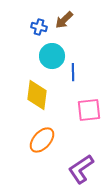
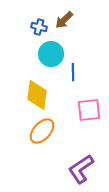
cyan circle: moved 1 px left, 2 px up
orange ellipse: moved 9 px up
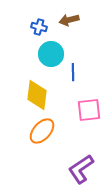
brown arrow: moved 5 px right; rotated 30 degrees clockwise
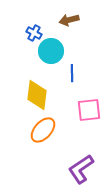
blue cross: moved 5 px left, 6 px down; rotated 14 degrees clockwise
cyan circle: moved 3 px up
blue line: moved 1 px left, 1 px down
orange ellipse: moved 1 px right, 1 px up
